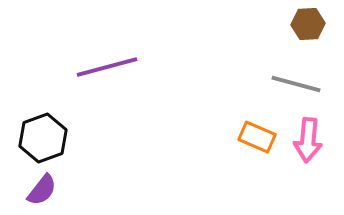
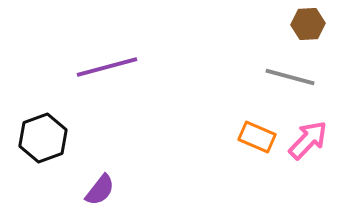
gray line: moved 6 px left, 7 px up
pink arrow: rotated 141 degrees counterclockwise
purple semicircle: moved 58 px right
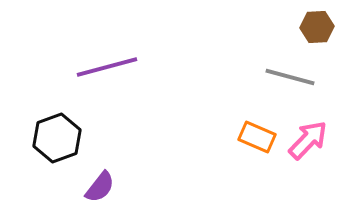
brown hexagon: moved 9 px right, 3 px down
black hexagon: moved 14 px right
purple semicircle: moved 3 px up
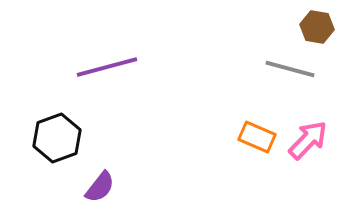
brown hexagon: rotated 12 degrees clockwise
gray line: moved 8 px up
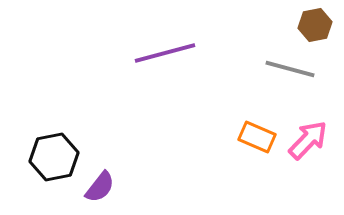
brown hexagon: moved 2 px left, 2 px up; rotated 20 degrees counterclockwise
purple line: moved 58 px right, 14 px up
black hexagon: moved 3 px left, 19 px down; rotated 9 degrees clockwise
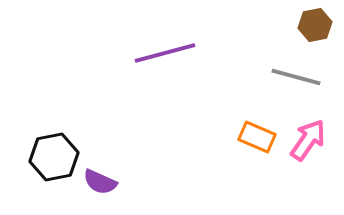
gray line: moved 6 px right, 8 px down
pink arrow: rotated 9 degrees counterclockwise
purple semicircle: moved 5 px up; rotated 76 degrees clockwise
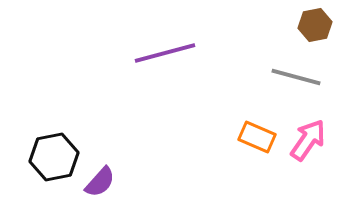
purple semicircle: rotated 72 degrees counterclockwise
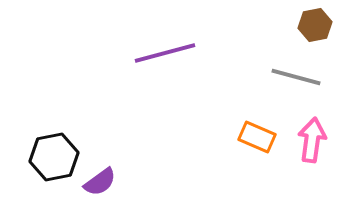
pink arrow: moved 4 px right; rotated 27 degrees counterclockwise
purple semicircle: rotated 12 degrees clockwise
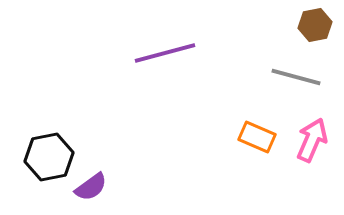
pink arrow: rotated 15 degrees clockwise
black hexagon: moved 5 px left
purple semicircle: moved 9 px left, 5 px down
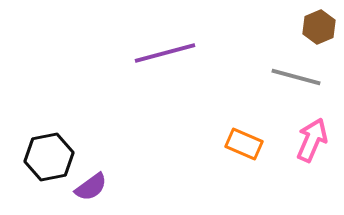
brown hexagon: moved 4 px right, 2 px down; rotated 12 degrees counterclockwise
orange rectangle: moved 13 px left, 7 px down
